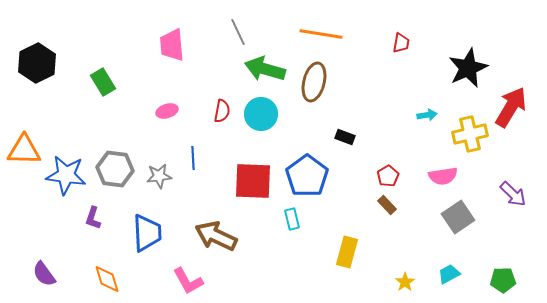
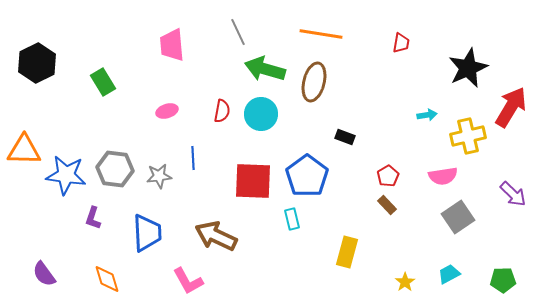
yellow cross: moved 2 px left, 2 px down
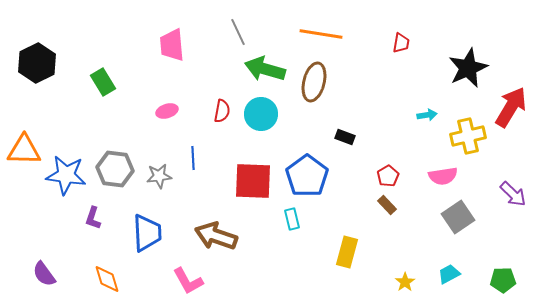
brown arrow: rotated 6 degrees counterclockwise
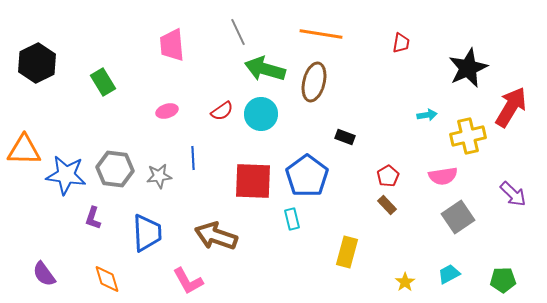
red semicircle: rotated 45 degrees clockwise
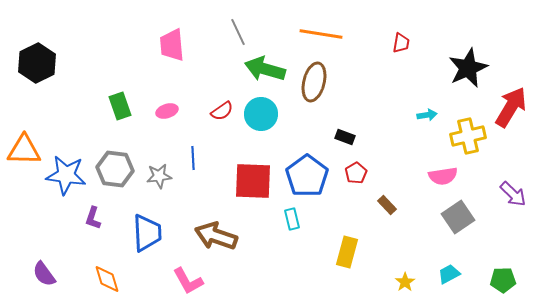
green rectangle: moved 17 px right, 24 px down; rotated 12 degrees clockwise
red pentagon: moved 32 px left, 3 px up
